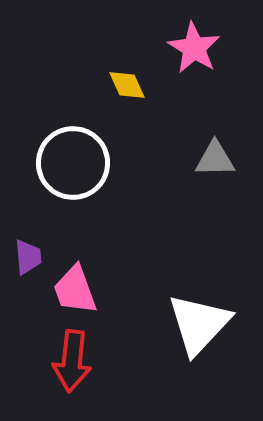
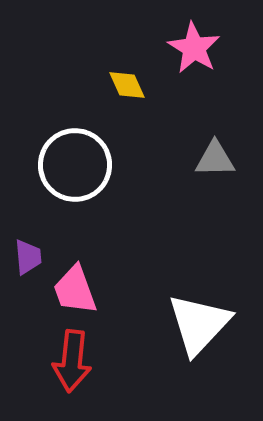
white circle: moved 2 px right, 2 px down
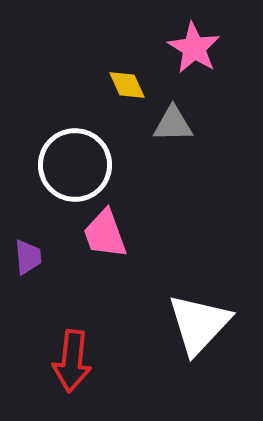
gray triangle: moved 42 px left, 35 px up
pink trapezoid: moved 30 px right, 56 px up
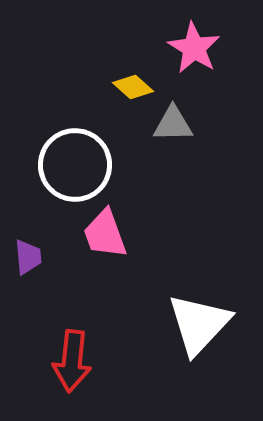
yellow diamond: moved 6 px right, 2 px down; rotated 24 degrees counterclockwise
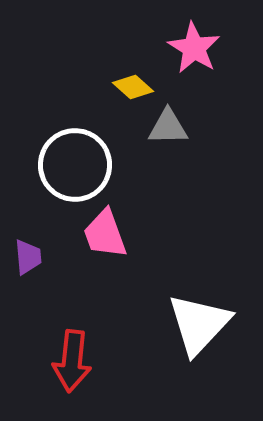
gray triangle: moved 5 px left, 3 px down
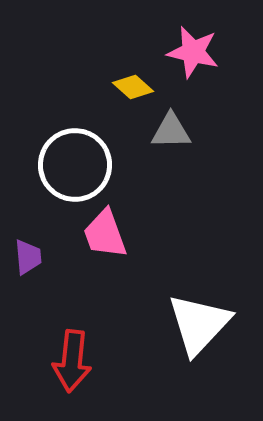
pink star: moved 1 px left, 4 px down; rotated 18 degrees counterclockwise
gray triangle: moved 3 px right, 4 px down
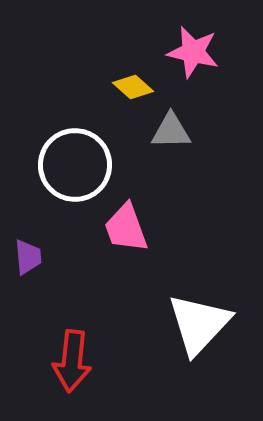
pink trapezoid: moved 21 px right, 6 px up
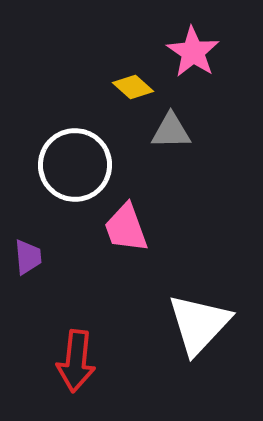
pink star: rotated 20 degrees clockwise
red arrow: moved 4 px right
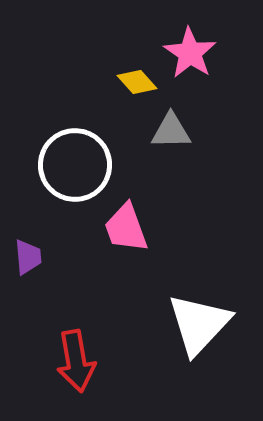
pink star: moved 3 px left, 1 px down
yellow diamond: moved 4 px right, 5 px up; rotated 6 degrees clockwise
red arrow: rotated 16 degrees counterclockwise
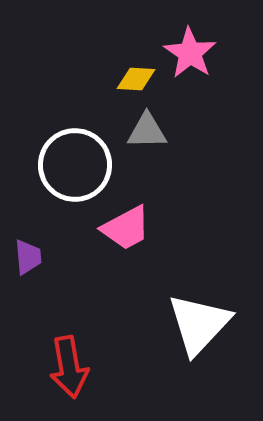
yellow diamond: moved 1 px left, 3 px up; rotated 45 degrees counterclockwise
gray triangle: moved 24 px left
pink trapezoid: rotated 98 degrees counterclockwise
red arrow: moved 7 px left, 6 px down
